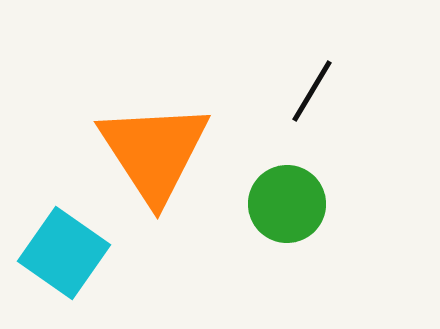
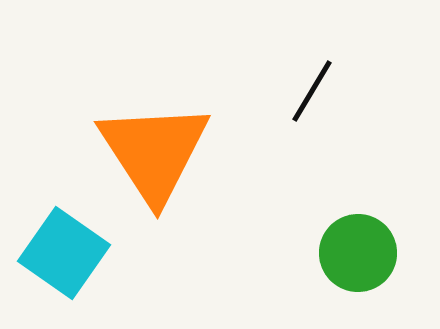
green circle: moved 71 px right, 49 px down
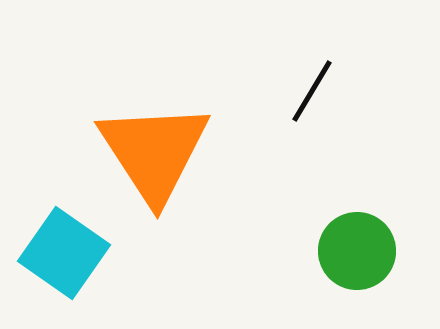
green circle: moved 1 px left, 2 px up
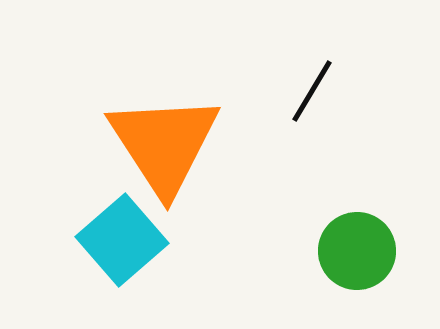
orange triangle: moved 10 px right, 8 px up
cyan square: moved 58 px right, 13 px up; rotated 14 degrees clockwise
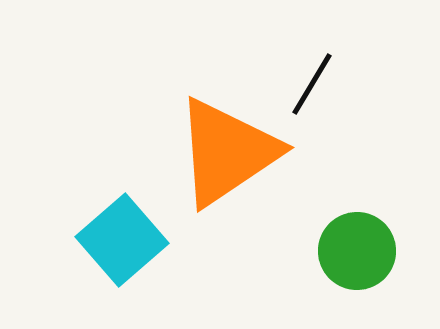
black line: moved 7 px up
orange triangle: moved 63 px right, 8 px down; rotated 29 degrees clockwise
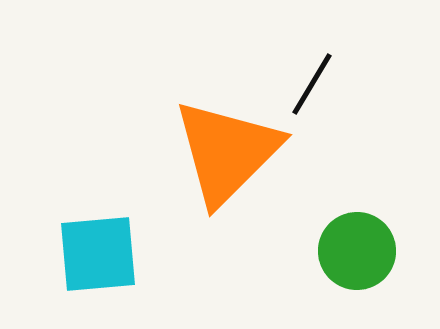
orange triangle: rotated 11 degrees counterclockwise
cyan square: moved 24 px left, 14 px down; rotated 36 degrees clockwise
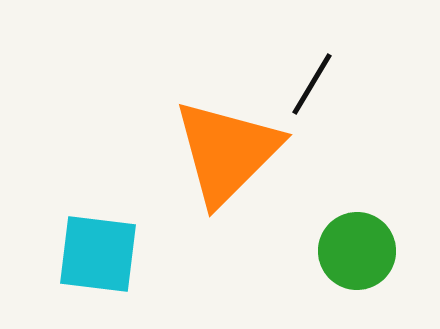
cyan square: rotated 12 degrees clockwise
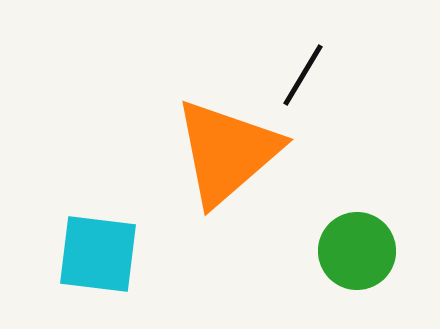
black line: moved 9 px left, 9 px up
orange triangle: rotated 4 degrees clockwise
